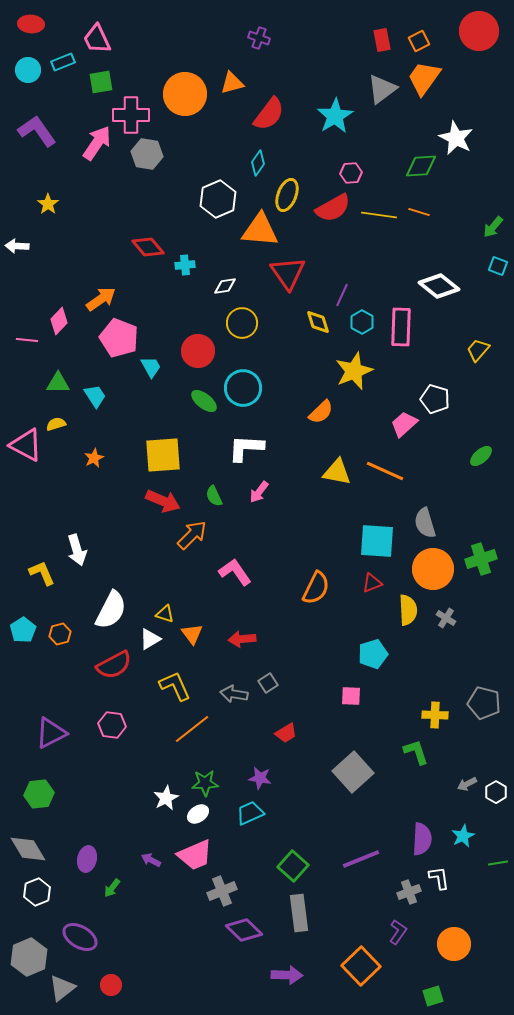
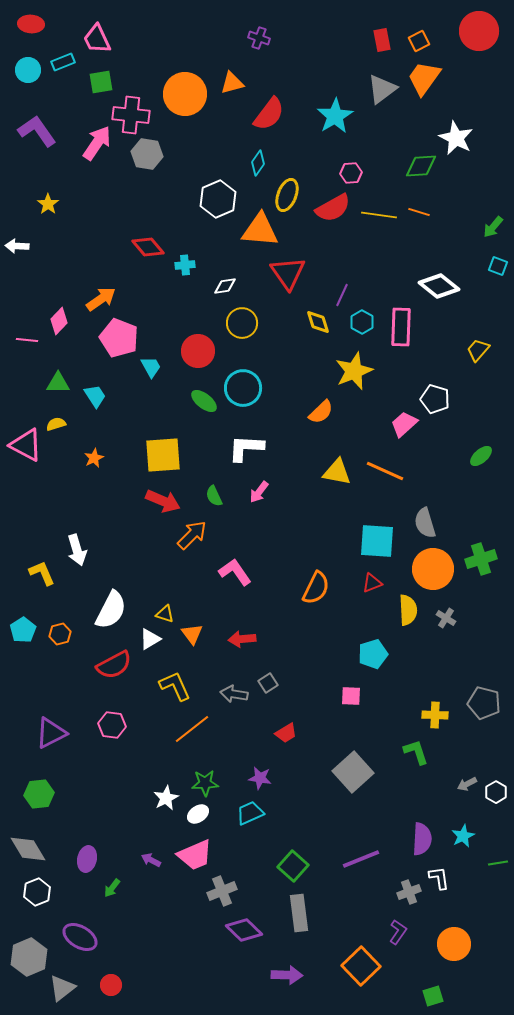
pink cross at (131, 115): rotated 6 degrees clockwise
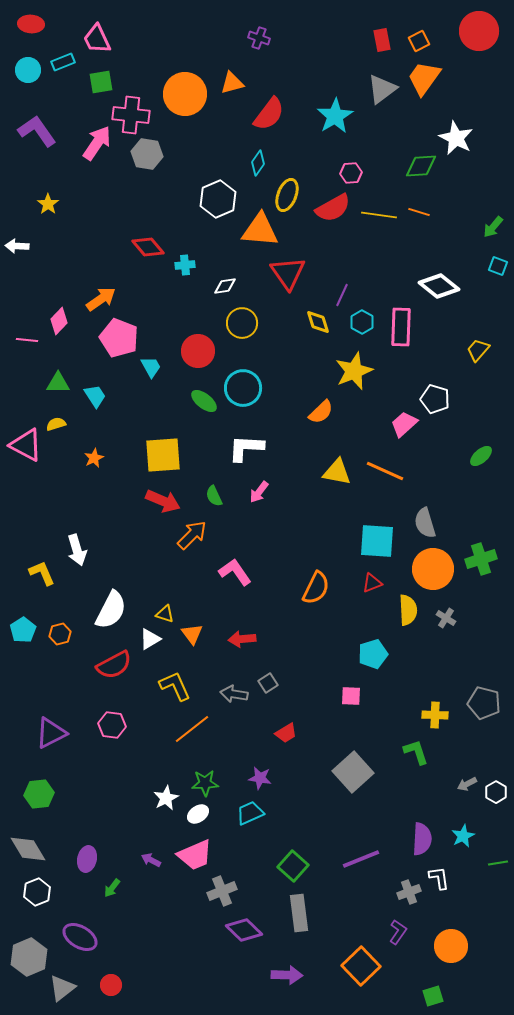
orange circle at (454, 944): moved 3 px left, 2 px down
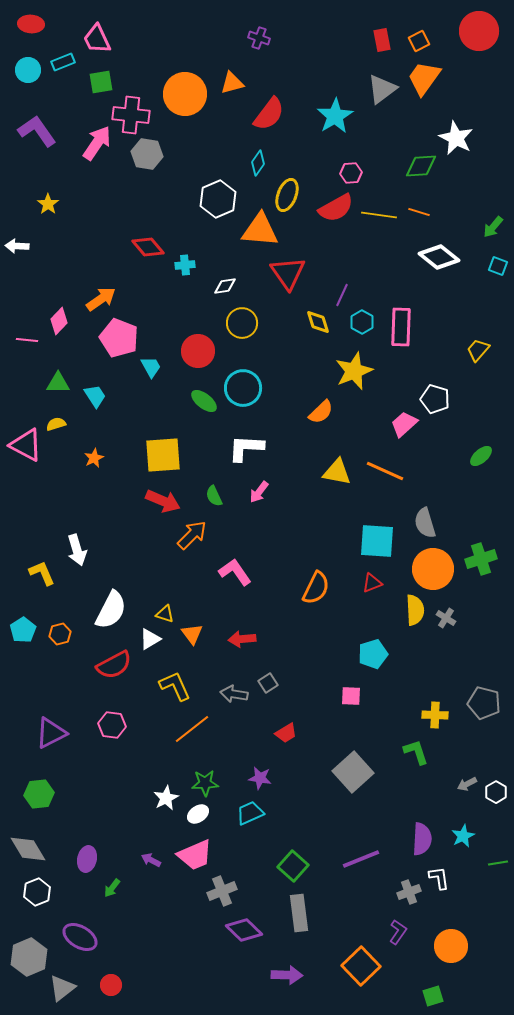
red semicircle at (333, 208): moved 3 px right
white diamond at (439, 286): moved 29 px up
yellow semicircle at (408, 610): moved 7 px right
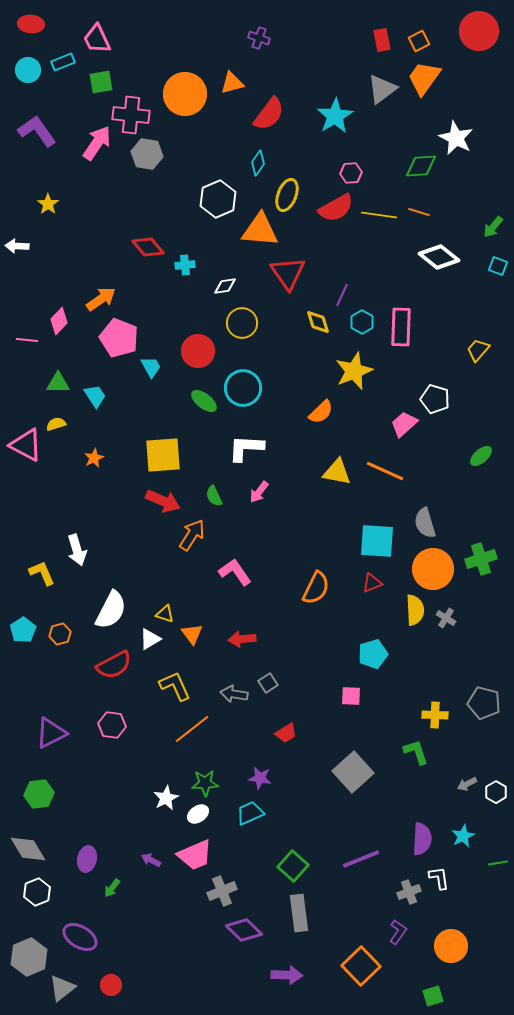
orange arrow at (192, 535): rotated 12 degrees counterclockwise
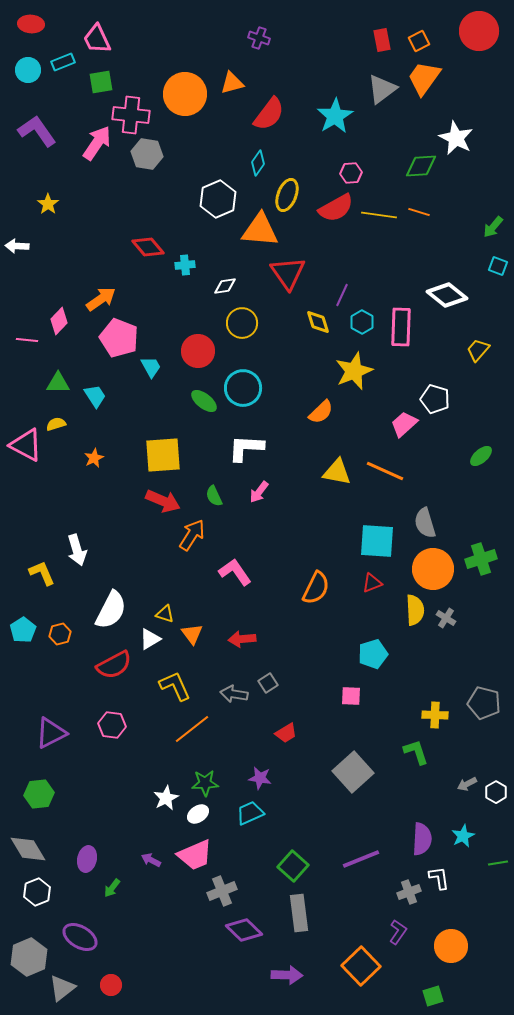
white diamond at (439, 257): moved 8 px right, 38 px down
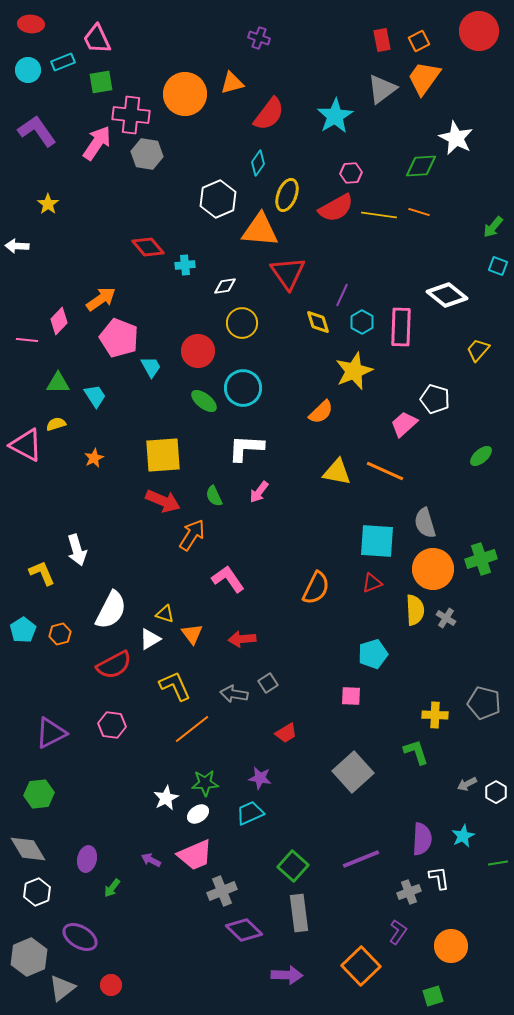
pink L-shape at (235, 572): moved 7 px left, 7 px down
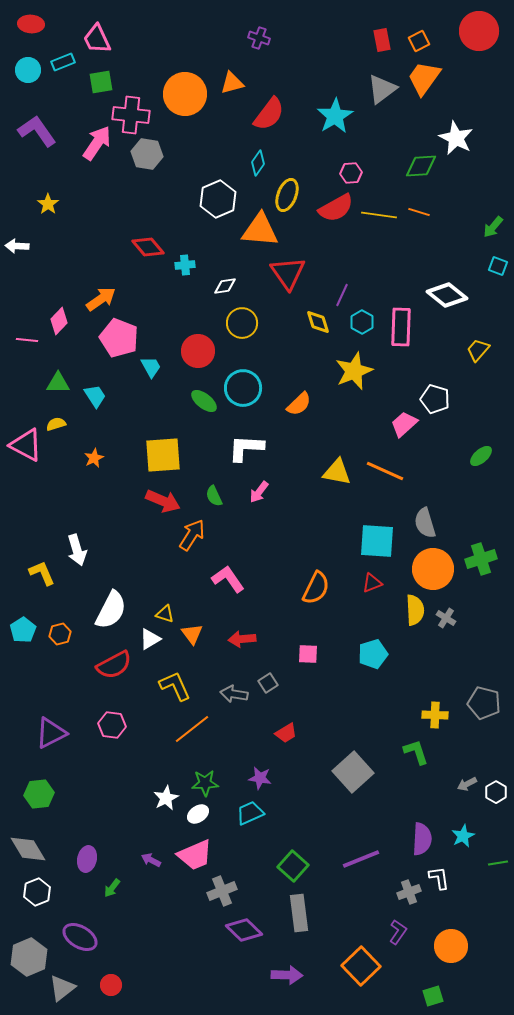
orange semicircle at (321, 412): moved 22 px left, 8 px up
pink square at (351, 696): moved 43 px left, 42 px up
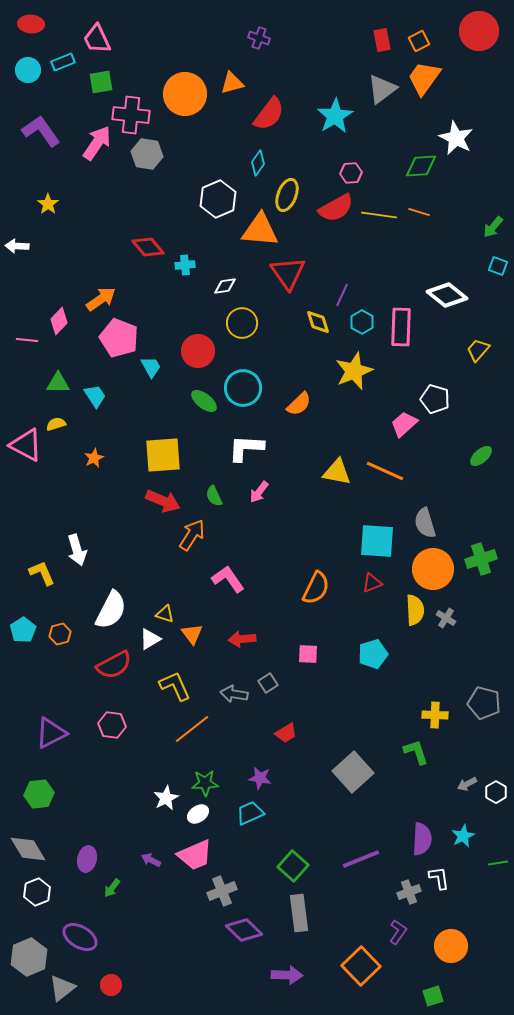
purple L-shape at (37, 131): moved 4 px right
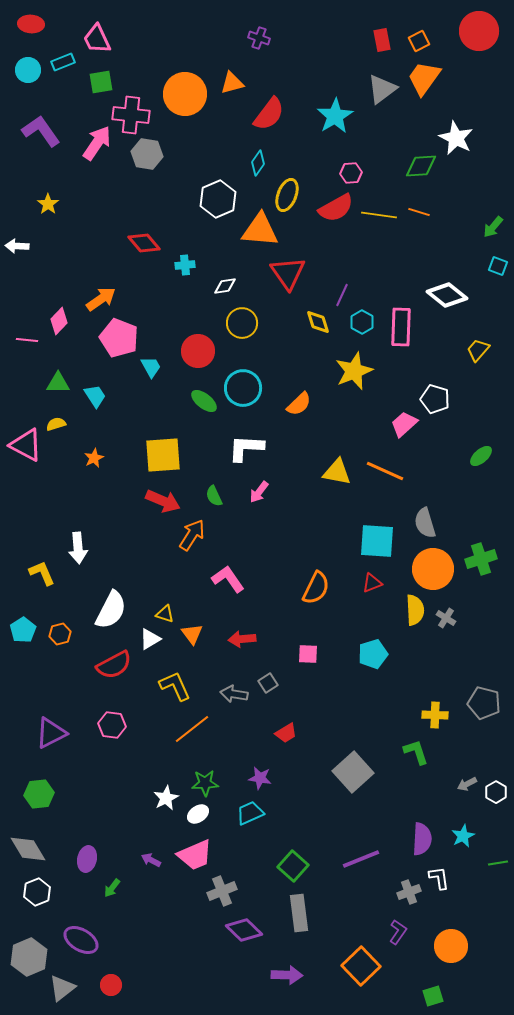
red diamond at (148, 247): moved 4 px left, 4 px up
white arrow at (77, 550): moved 1 px right, 2 px up; rotated 12 degrees clockwise
purple ellipse at (80, 937): moved 1 px right, 3 px down
